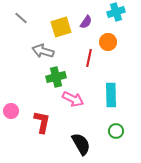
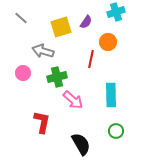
red line: moved 2 px right, 1 px down
green cross: moved 1 px right
pink arrow: moved 1 px down; rotated 15 degrees clockwise
pink circle: moved 12 px right, 38 px up
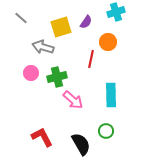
gray arrow: moved 4 px up
pink circle: moved 8 px right
red L-shape: moved 15 px down; rotated 40 degrees counterclockwise
green circle: moved 10 px left
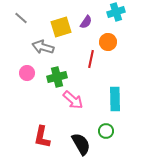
pink circle: moved 4 px left
cyan rectangle: moved 4 px right, 4 px down
red L-shape: rotated 140 degrees counterclockwise
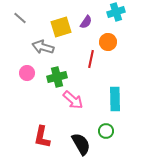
gray line: moved 1 px left
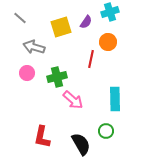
cyan cross: moved 6 px left
gray arrow: moved 9 px left
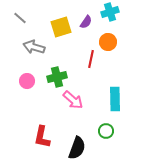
pink circle: moved 8 px down
black semicircle: moved 4 px left, 4 px down; rotated 50 degrees clockwise
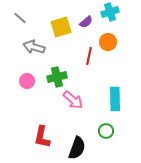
purple semicircle: rotated 16 degrees clockwise
red line: moved 2 px left, 3 px up
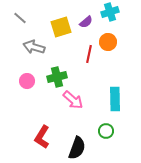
red line: moved 2 px up
red L-shape: rotated 20 degrees clockwise
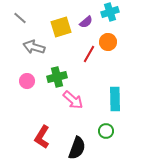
red line: rotated 18 degrees clockwise
